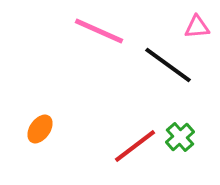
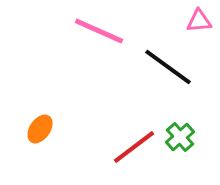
pink triangle: moved 2 px right, 6 px up
black line: moved 2 px down
red line: moved 1 px left, 1 px down
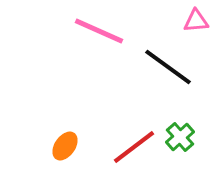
pink triangle: moved 3 px left
orange ellipse: moved 25 px right, 17 px down
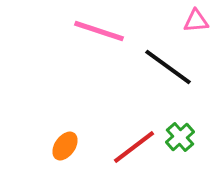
pink line: rotated 6 degrees counterclockwise
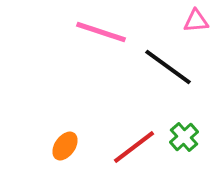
pink line: moved 2 px right, 1 px down
green cross: moved 4 px right
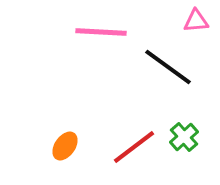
pink line: rotated 15 degrees counterclockwise
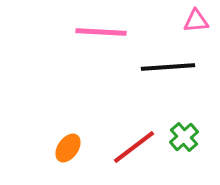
black line: rotated 40 degrees counterclockwise
orange ellipse: moved 3 px right, 2 px down
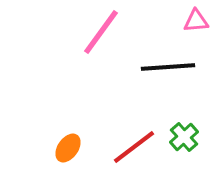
pink line: rotated 57 degrees counterclockwise
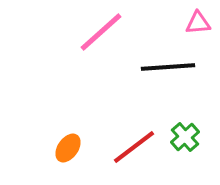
pink triangle: moved 2 px right, 2 px down
pink line: rotated 12 degrees clockwise
green cross: moved 1 px right
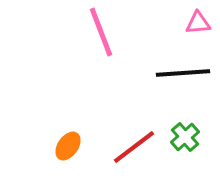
pink line: rotated 69 degrees counterclockwise
black line: moved 15 px right, 6 px down
orange ellipse: moved 2 px up
